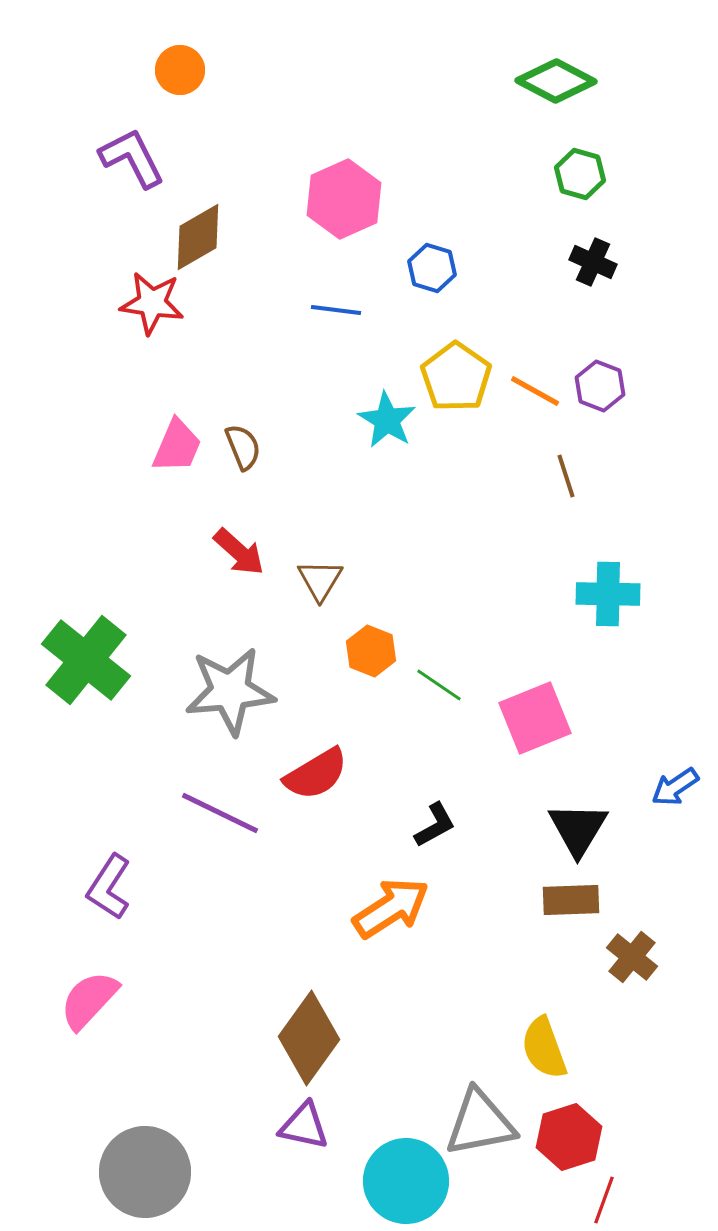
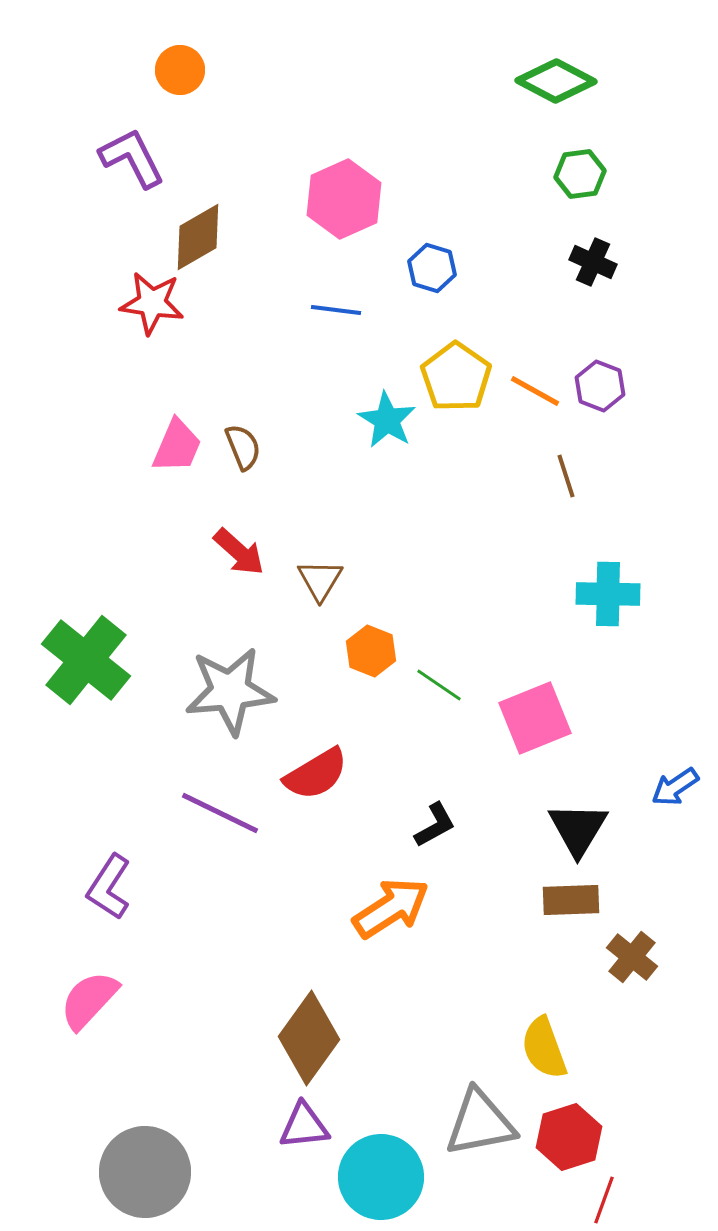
green hexagon at (580, 174): rotated 24 degrees counterclockwise
purple triangle at (304, 1126): rotated 18 degrees counterclockwise
cyan circle at (406, 1181): moved 25 px left, 4 px up
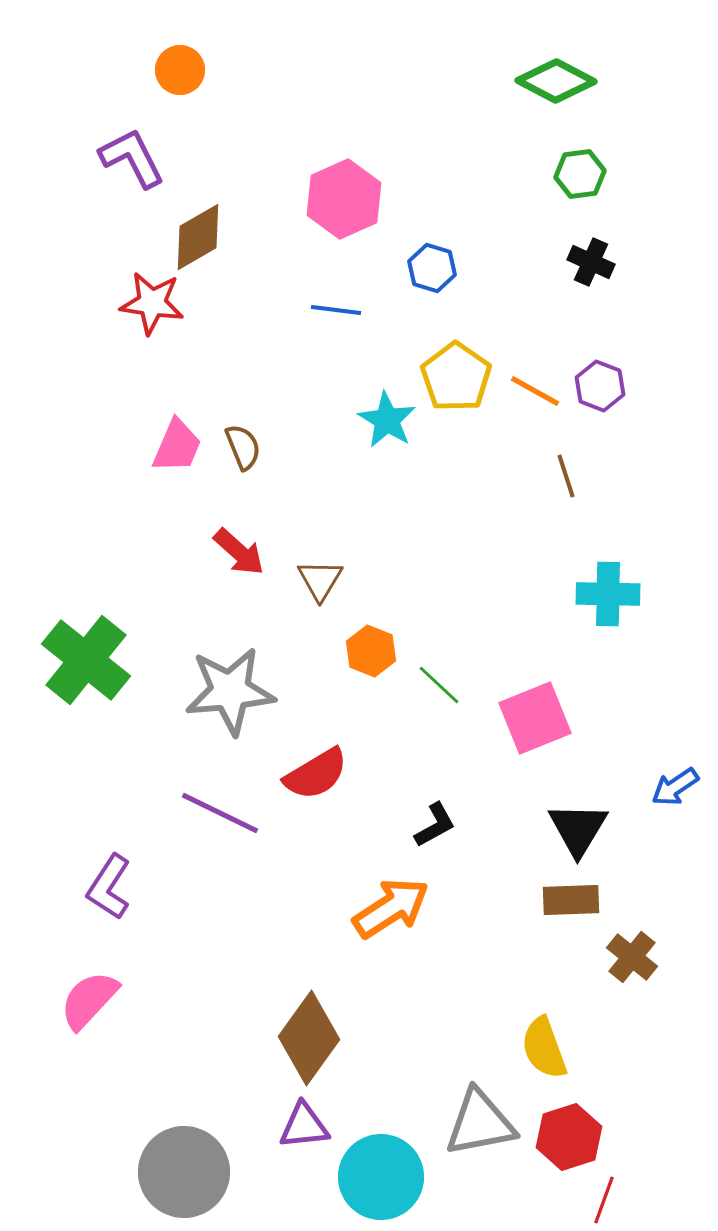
black cross at (593, 262): moved 2 px left
green line at (439, 685): rotated 9 degrees clockwise
gray circle at (145, 1172): moved 39 px right
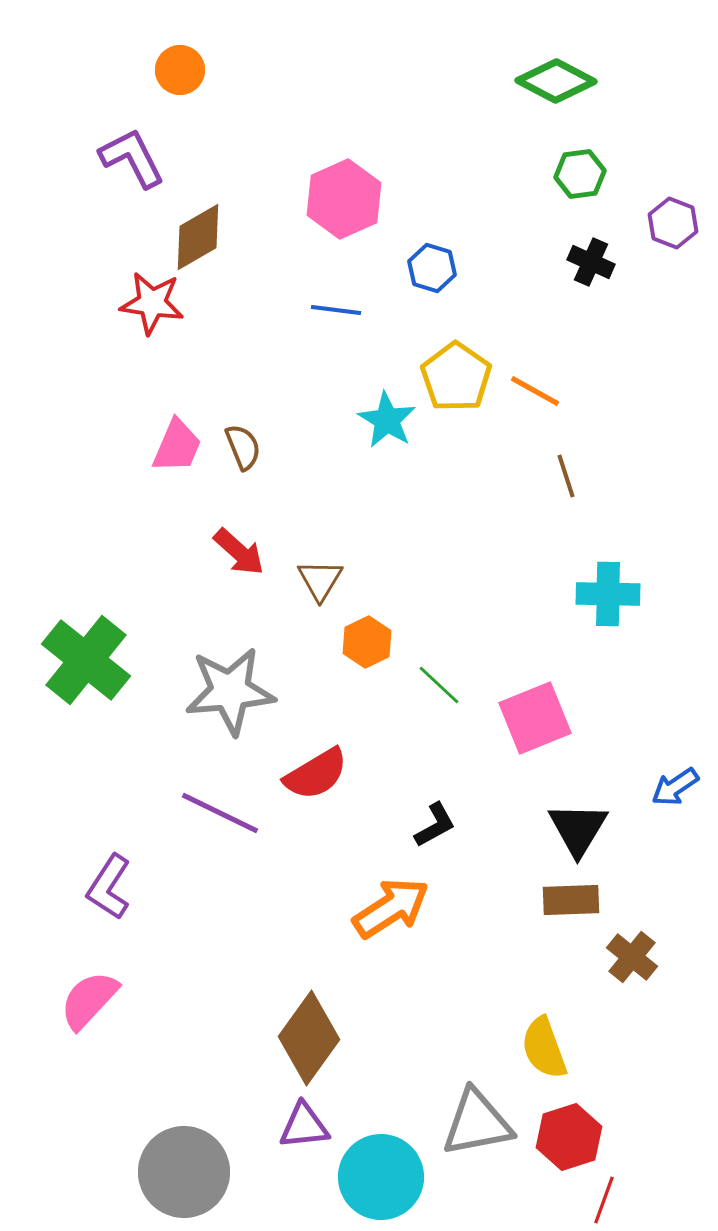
purple hexagon at (600, 386): moved 73 px right, 163 px up
orange hexagon at (371, 651): moved 4 px left, 9 px up; rotated 12 degrees clockwise
gray triangle at (480, 1123): moved 3 px left
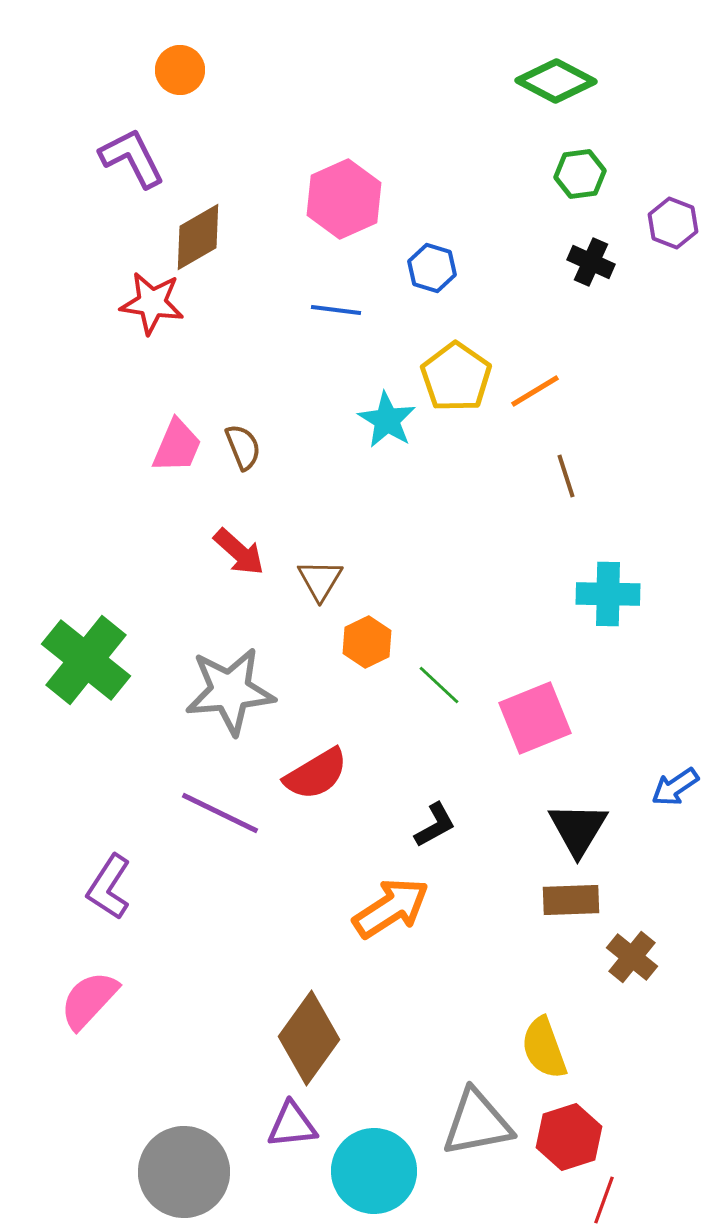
orange line at (535, 391): rotated 60 degrees counterclockwise
purple triangle at (304, 1126): moved 12 px left, 1 px up
cyan circle at (381, 1177): moved 7 px left, 6 px up
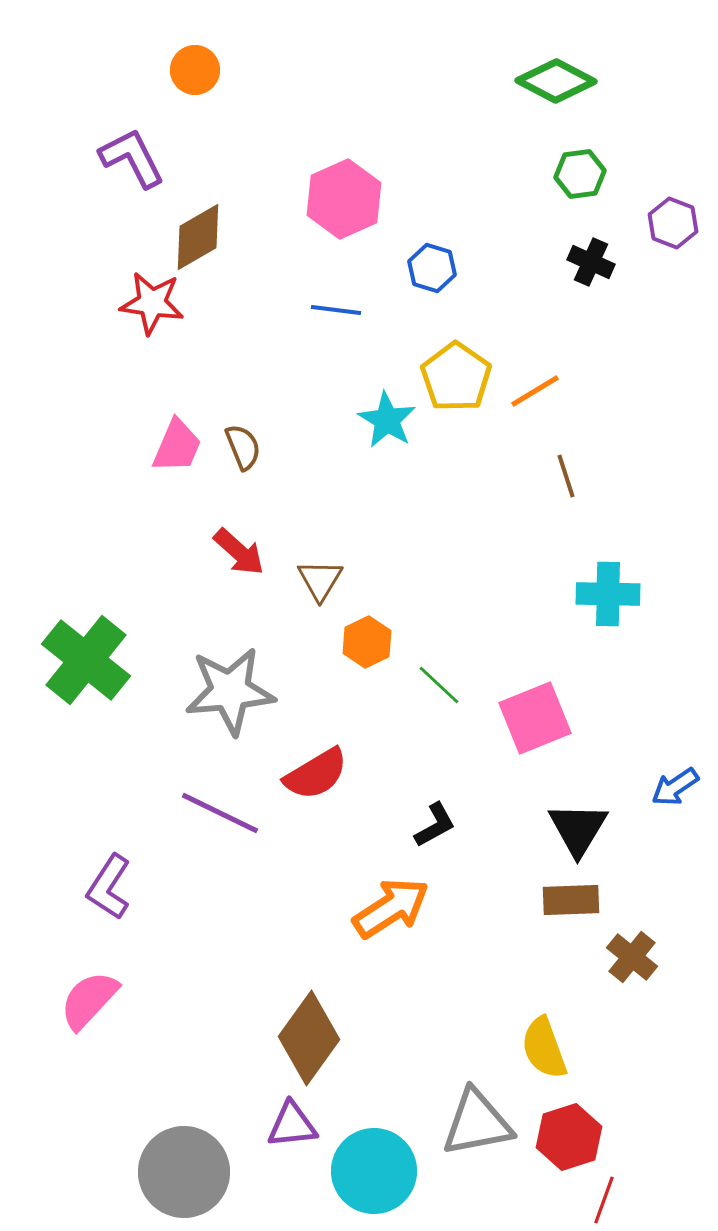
orange circle at (180, 70): moved 15 px right
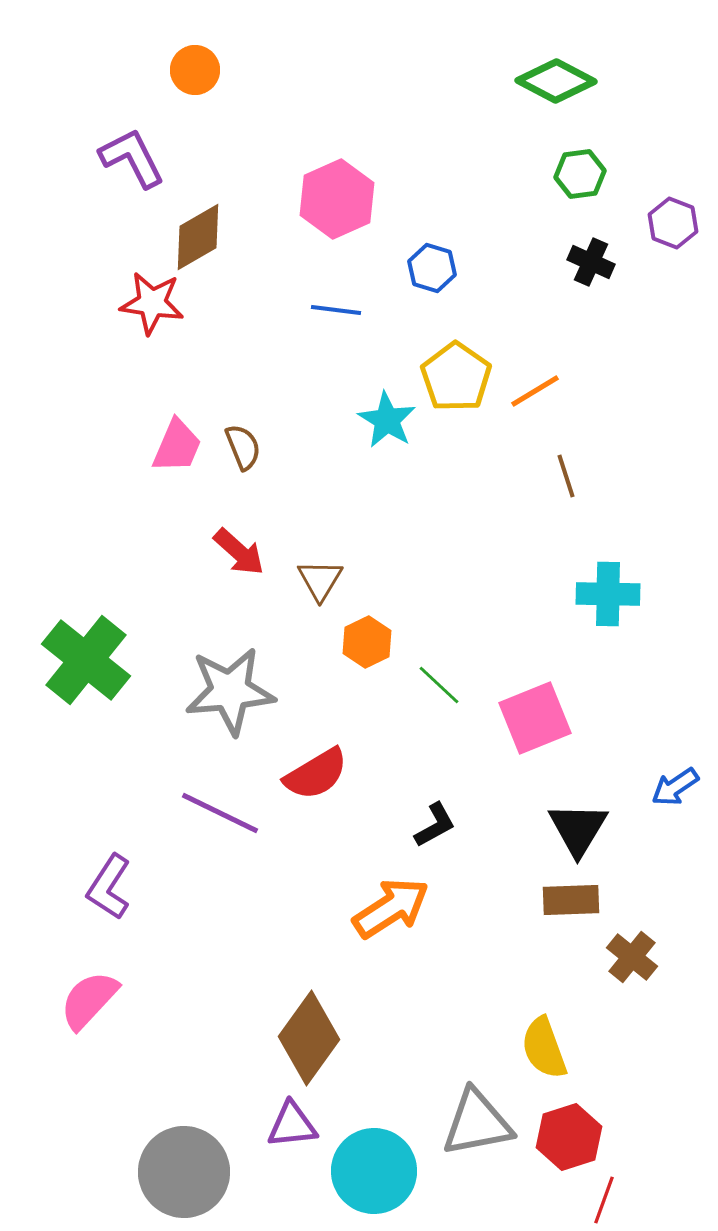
pink hexagon at (344, 199): moved 7 px left
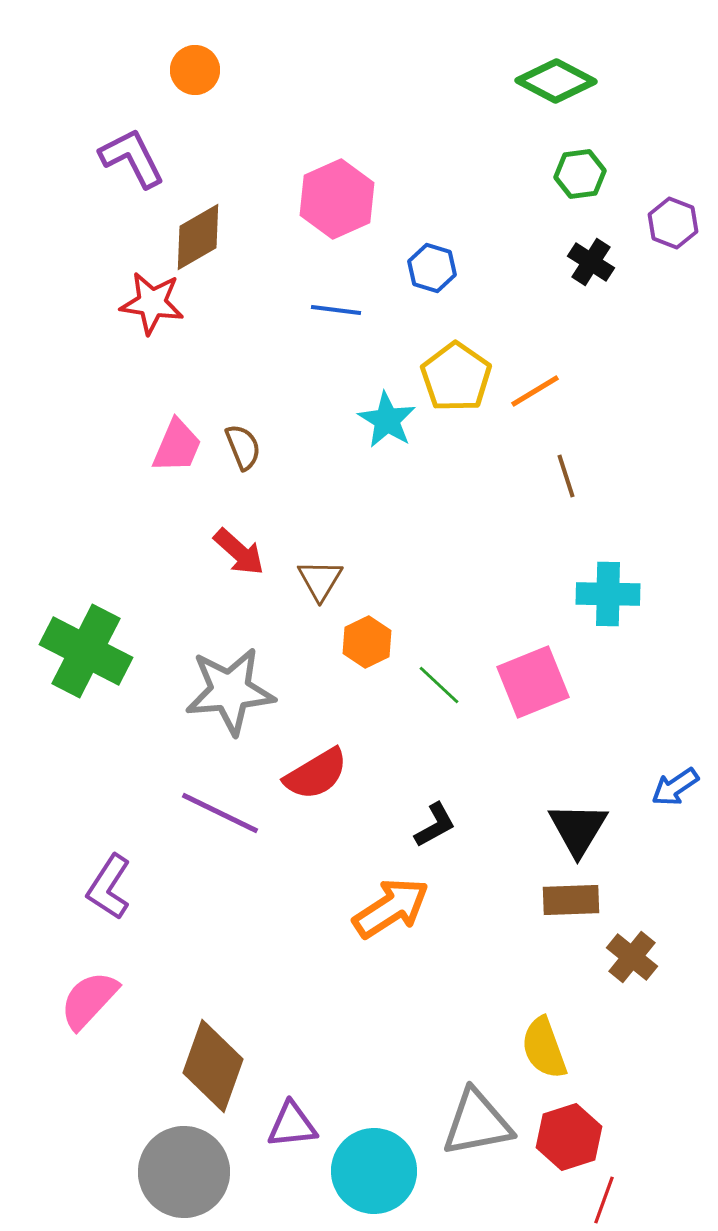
black cross at (591, 262): rotated 9 degrees clockwise
green cross at (86, 660): moved 9 px up; rotated 12 degrees counterclockwise
pink square at (535, 718): moved 2 px left, 36 px up
brown diamond at (309, 1038): moved 96 px left, 28 px down; rotated 16 degrees counterclockwise
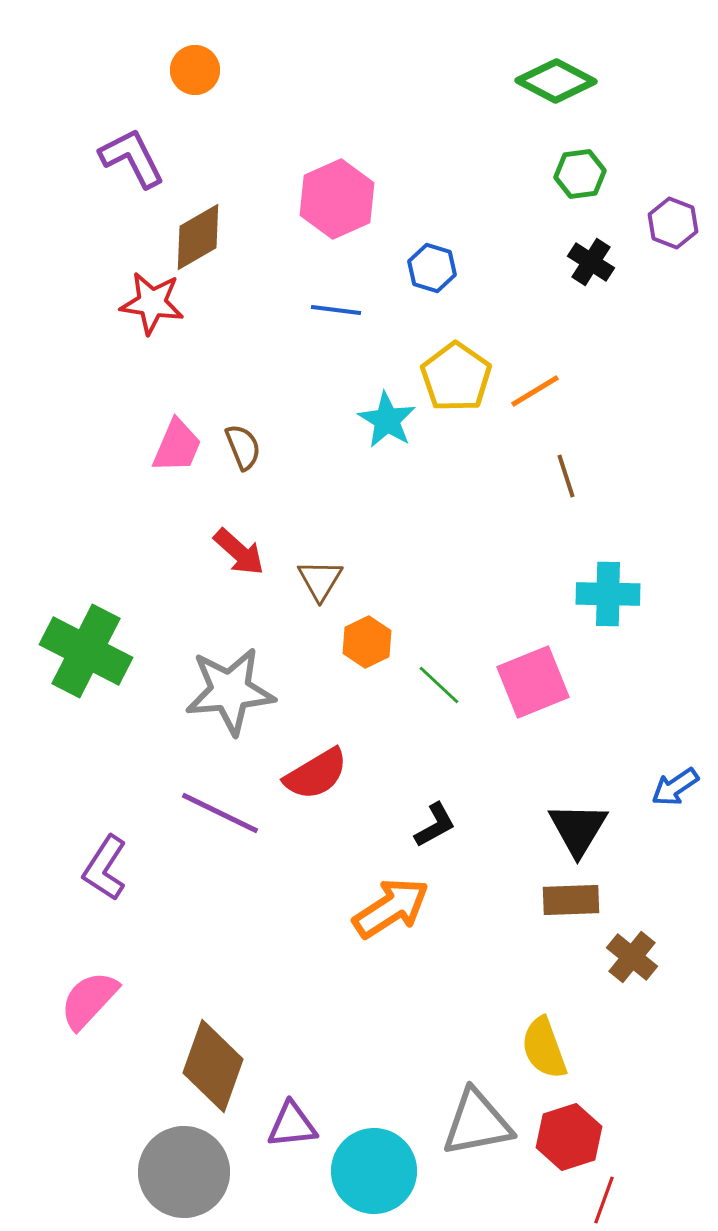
purple L-shape at (109, 887): moved 4 px left, 19 px up
